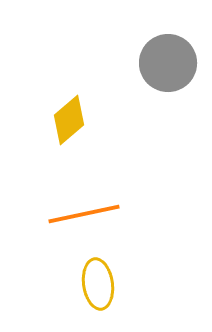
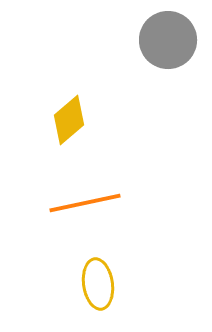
gray circle: moved 23 px up
orange line: moved 1 px right, 11 px up
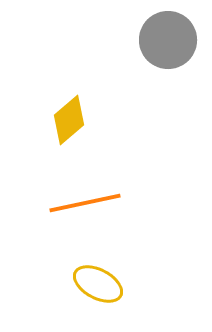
yellow ellipse: rotated 54 degrees counterclockwise
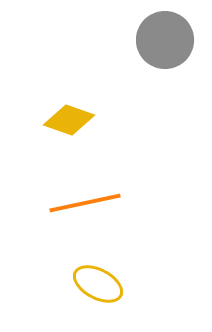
gray circle: moved 3 px left
yellow diamond: rotated 60 degrees clockwise
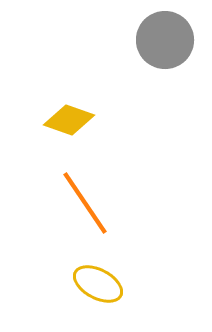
orange line: rotated 68 degrees clockwise
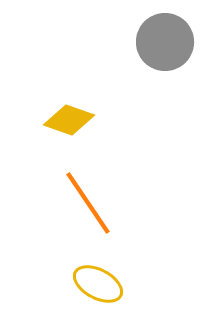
gray circle: moved 2 px down
orange line: moved 3 px right
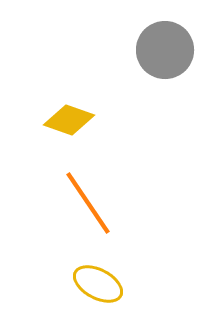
gray circle: moved 8 px down
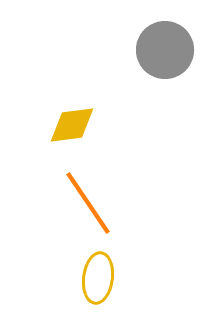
yellow diamond: moved 3 px right, 5 px down; rotated 27 degrees counterclockwise
yellow ellipse: moved 6 px up; rotated 69 degrees clockwise
